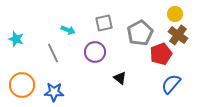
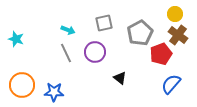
gray line: moved 13 px right
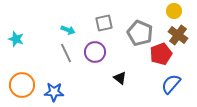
yellow circle: moved 1 px left, 3 px up
gray pentagon: rotated 20 degrees counterclockwise
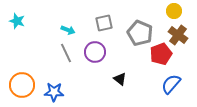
cyan star: moved 1 px right, 18 px up
black triangle: moved 1 px down
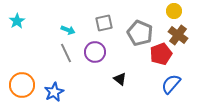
cyan star: rotated 21 degrees clockwise
blue star: rotated 30 degrees counterclockwise
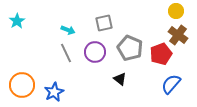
yellow circle: moved 2 px right
gray pentagon: moved 10 px left, 15 px down
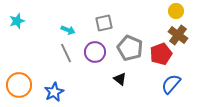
cyan star: rotated 14 degrees clockwise
orange circle: moved 3 px left
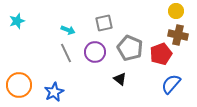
brown cross: rotated 24 degrees counterclockwise
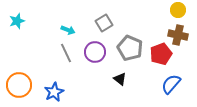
yellow circle: moved 2 px right, 1 px up
gray square: rotated 18 degrees counterclockwise
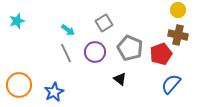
cyan arrow: rotated 16 degrees clockwise
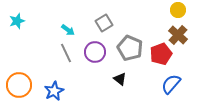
brown cross: rotated 30 degrees clockwise
blue star: moved 1 px up
